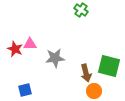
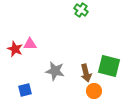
gray star: moved 13 px down; rotated 18 degrees clockwise
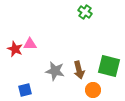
green cross: moved 4 px right, 2 px down
brown arrow: moved 7 px left, 3 px up
orange circle: moved 1 px left, 1 px up
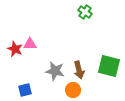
orange circle: moved 20 px left
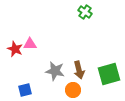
green square: moved 8 px down; rotated 30 degrees counterclockwise
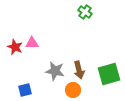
pink triangle: moved 2 px right, 1 px up
red star: moved 2 px up
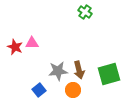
gray star: moved 3 px right; rotated 18 degrees counterclockwise
blue square: moved 14 px right; rotated 24 degrees counterclockwise
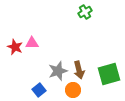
green cross: rotated 24 degrees clockwise
gray star: rotated 12 degrees counterclockwise
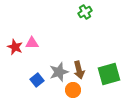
gray star: moved 1 px right, 1 px down
blue square: moved 2 px left, 10 px up
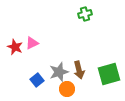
green cross: moved 2 px down; rotated 16 degrees clockwise
pink triangle: rotated 24 degrees counterclockwise
orange circle: moved 6 px left, 1 px up
